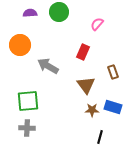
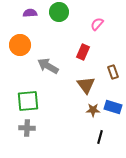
brown star: moved 1 px right
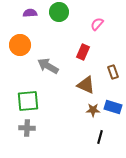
brown triangle: rotated 30 degrees counterclockwise
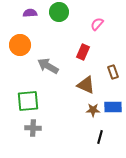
blue rectangle: rotated 18 degrees counterclockwise
gray cross: moved 6 px right
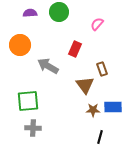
red rectangle: moved 8 px left, 3 px up
brown rectangle: moved 11 px left, 3 px up
brown triangle: moved 1 px left; rotated 30 degrees clockwise
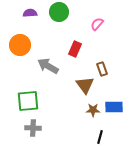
blue rectangle: moved 1 px right
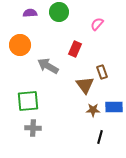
brown rectangle: moved 3 px down
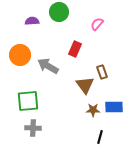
purple semicircle: moved 2 px right, 8 px down
orange circle: moved 10 px down
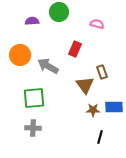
pink semicircle: rotated 64 degrees clockwise
green square: moved 6 px right, 3 px up
